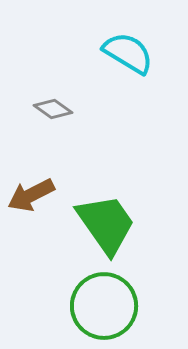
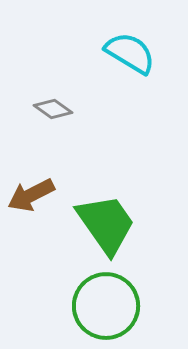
cyan semicircle: moved 2 px right
green circle: moved 2 px right
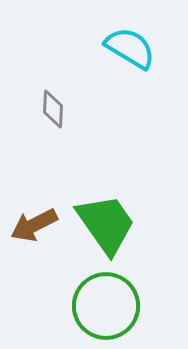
cyan semicircle: moved 5 px up
gray diamond: rotated 57 degrees clockwise
brown arrow: moved 3 px right, 30 px down
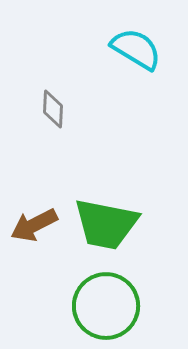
cyan semicircle: moved 6 px right, 1 px down
green trapezoid: rotated 136 degrees clockwise
